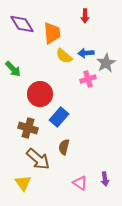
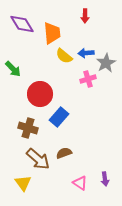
brown semicircle: moved 6 px down; rotated 56 degrees clockwise
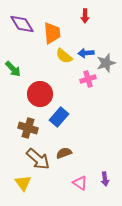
gray star: rotated 12 degrees clockwise
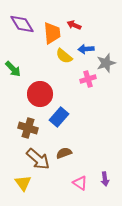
red arrow: moved 11 px left, 9 px down; rotated 112 degrees clockwise
blue arrow: moved 4 px up
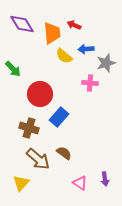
pink cross: moved 2 px right, 4 px down; rotated 21 degrees clockwise
brown cross: moved 1 px right
brown semicircle: rotated 56 degrees clockwise
yellow triangle: moved 2 px left; rotated 18 degrees clockwise
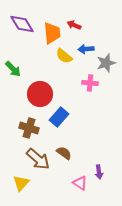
purple arrow: moved 6 px left, 7 px up
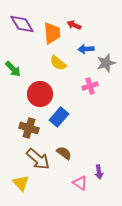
yellow semicircle: moved 6 px left, 7 px down
pink cross: moved 3 px down; rotated 21 degrees counterclockwise
yellow triangle: rotated 24 degrees counterclockwise
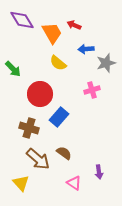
purple diamond: moved 4 px up
orange trapezoid: rotated 25 degrees counterclockwise
pink cross: moved 2 px right, 4 px down
pink triangle: moved 6 px left
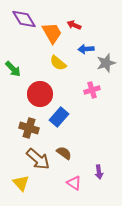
purple diamond: moved 2 px right, 1 px up
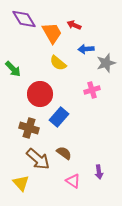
pink triangle: moved 1 px left, 2 px up
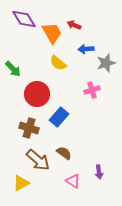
red circle: moved 3 px left
brown arrow: moved 1 px down
yellow triangle: rotated 42 degrees clockwise
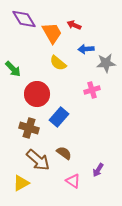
gray star: rotated 12 degrees clockwise
purple arrow: moved 1 px left, 2 px up; rotated 40 degrees clockwise
